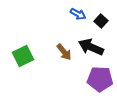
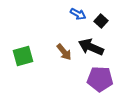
green square: rotated 10 degrees clockwise
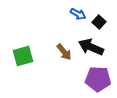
black square: moved 2 px left, 1 px down
purple pentagon: moved 2 px left
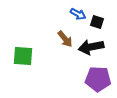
black square: moved 2 px left; rotated 24 degrees counterclockwise
black arrow: rotated 35 degrees counterclockwise
brown arrow: moved 1 px right, 13 px up
green square: rotated 20 degrees clockwise
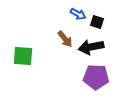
purple pentagon: moved 2 px left, 2 px up
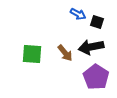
brown arrow: moved 14 px down
green square: moved 9 px right, 2 px up
purple pentagon: rotated 30 degrees clockwise
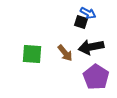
blue arrow: moved 10 px right, 1 px up
black square: moved 16 px left
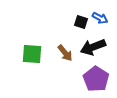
blue arrow: moved 12 px right, 5 px down
black arrow: moved 2 px right; rotated 10 degrees counterclockwise
purple pentagon: moved 2 px down
